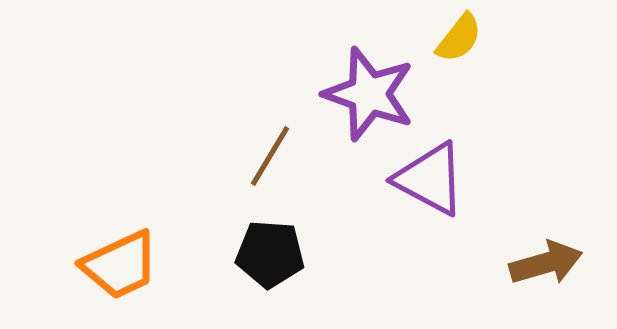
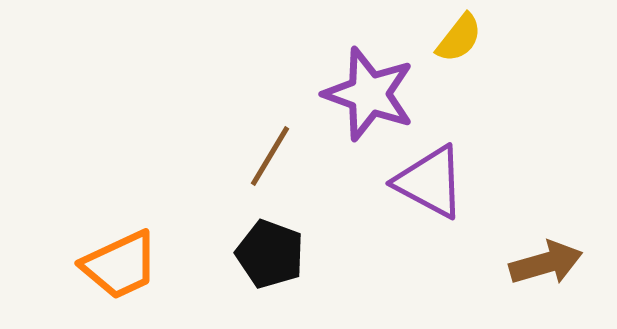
purple triangle: moved 3 px down
black pentagon: rotated 16 degrees clockwise
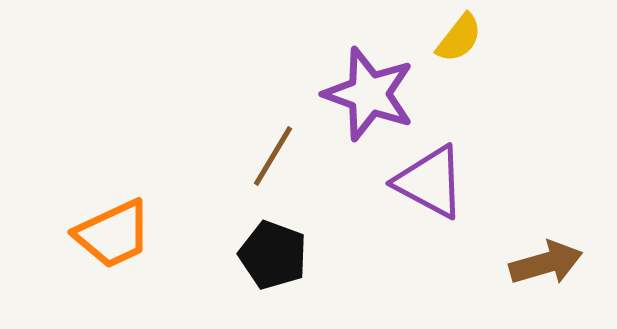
brown line: moved 3 px right
black pentagon: moved 3 px right, 1 px down
orange trapezoid: moved 7 px left, 31 px up
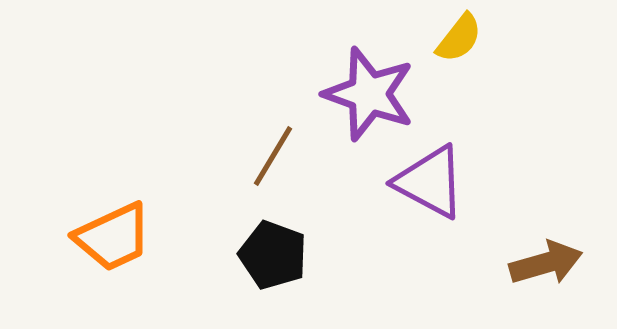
orange trapezoid: moved 3 px down
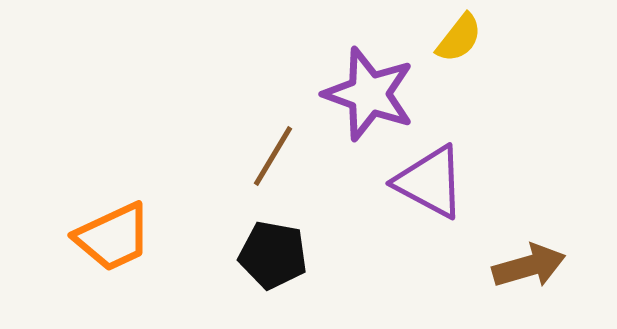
black pentagon: rotated 10 degrees counterclockwise
brown arrow: moved 17 px left, 3 px down
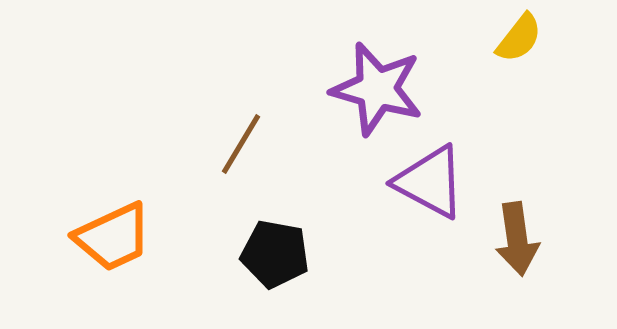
yellow semicircle: moved 60 px right
purple star: moved 8 px right, 5 px up; rotated 4 degrees counterclockwise
brown line: moved 32 px left, 12 px up
black pentagon: moved 2 px right, 1 px up
brown arrow: moved 12 px left, 27 px up; rotated 98 degrees clockwise
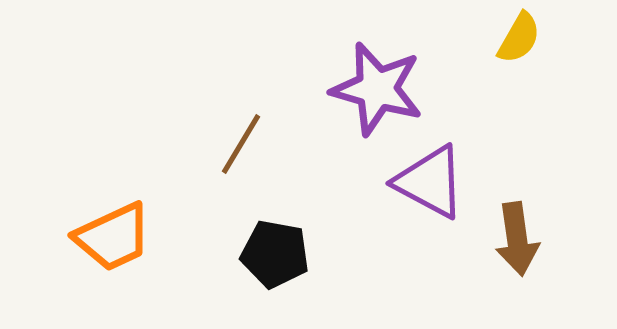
yellow semicircle: rotated 8 degrees counterclockwise
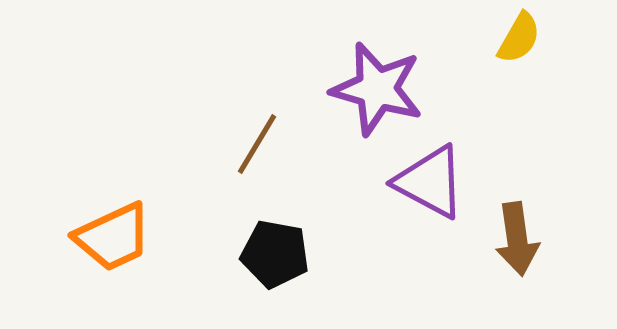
brown line: moved 16 px right
